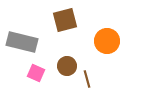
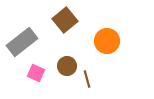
brown square: rotated 25 degrees counterclockwise
gray rectangle: rotated 52 degrees counterclockwise
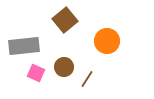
gray rectangle: moved 2 px right, 4 px down; rotated 32 degrees clockwise
brown circle: moved 3 px left, 1 px down
brown line: rotated 48 degrees clockwise
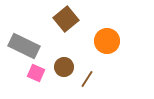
brown square: moved 1 px right, 1 px up
gray rectangle: rotated 32 degrees clockwise
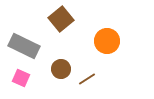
brown square: moved 5 px left
brown circle: moved 3 px left, 2 px down
pink square: moved 15 px left, 5 px down
brown line: rotated 24 degrees clockwise
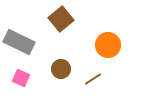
orange circle: moved 1 px right, 4 px down
gray rectangle: moved 5 px left, 4 px up
brown line: moved 6 px right
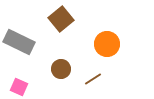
orange circle: moved 1 px left, 1 px up
pink square: moved 2 px left, 9 px down
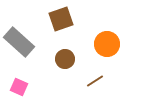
brown square: rotated 20 degrees clockwise
gray rectangle: rotated 16 degrees clockwise
brown circle: moved 4 px right, 10 px up
brown line: moved 2 px right, 2 px down
